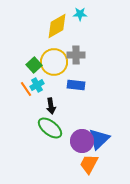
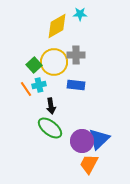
cyan cross: moved 2 px right; rotated 16 degrees clockwise
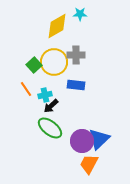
cyan cross: moved 6 px right, 10 px down
black arrow: rotated 56 degrees clockwise
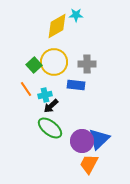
cyan star: moved 4 px left, 1 px down
gray cross: moved 11 px right, 9 px down
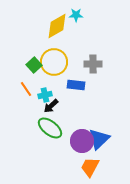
gray cross: moved 6 px right
orange trapezoid: moved 1 px right, 3 px down
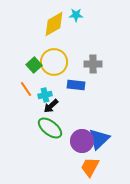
yellow diamond: moved 3 px left, 2 px up
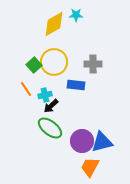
blue triangle: moved 3 px right, 3 px down; rotated 30 degrees clockwise
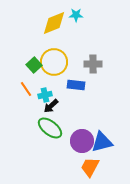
yellow diamond: moved 1 px up; rotated 8 degrees clockwise
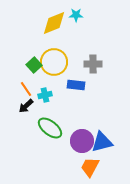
black arrow: moved 25 px left
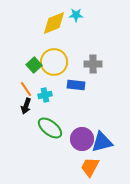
black arrow: rotated 28 degrees counterclockwise
purple circle: moved 2 px up
